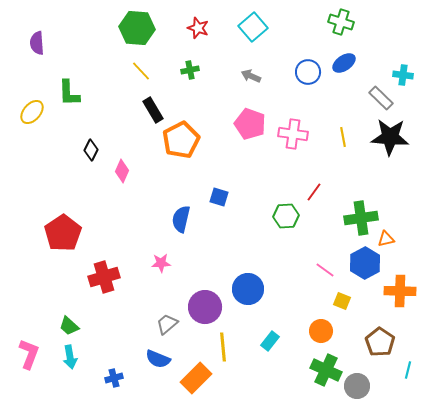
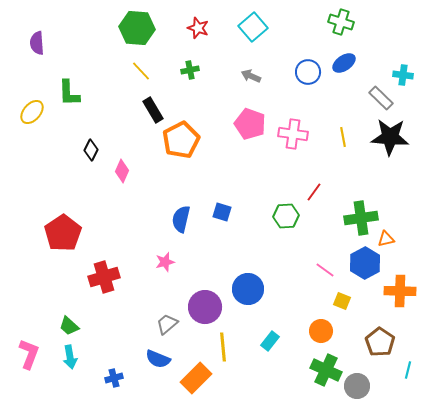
blue square at (219, 197): moved 3 px right, 15 px down
pink star at (161, 263): moved 4 px right, 1 px up; rotated 12 degrees counterclockwise
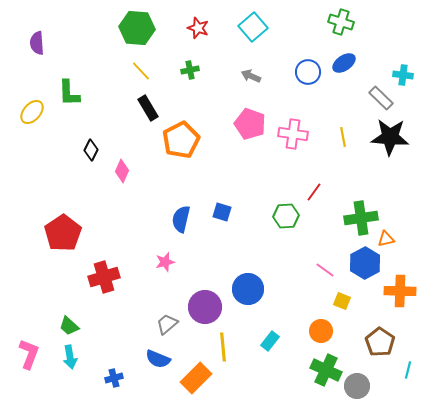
black rectangle at (153, 110): moved 5 px left, 2 px up
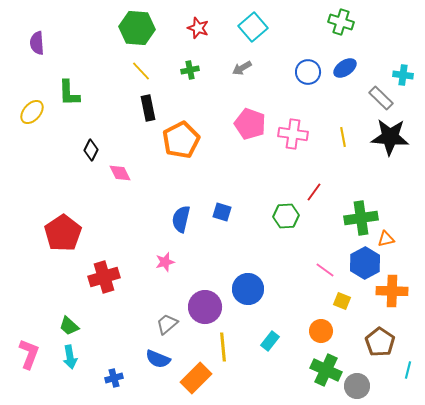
blue ellipse at (344, 63): moved 1 px right, 5 px down
gray arrow at (251, 76): moved 9 px left, 8 px up; rotated 54 degrees counterclockwise
black rectangle at (148, 108): rotated 20 degrees clockwise
pink diamond at (122, 171): moved 2 px left, 2 px down; rotated 50 degrees counterclockwise
orange cross at (400, 291): moved 8 px left
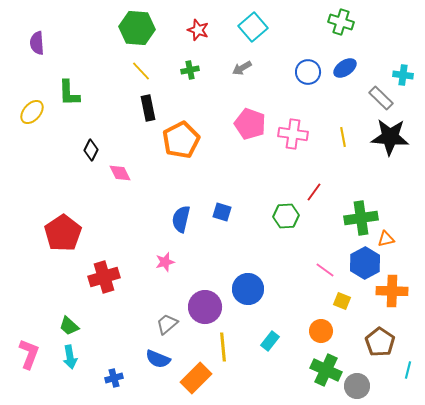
red star at (198, 28): moved 2 px down
